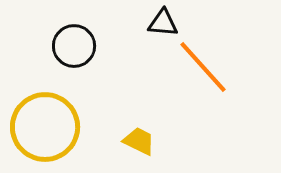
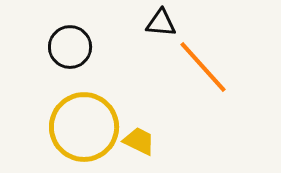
black triangle: moved 2 px left
black circle: moved 4 px left, 1 px down
yellow circle: moved 39 px right
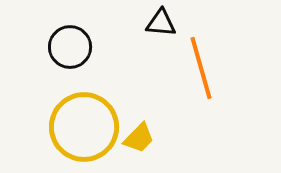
orange line: moved 2 px left, 1 px down; rotated 26 degrees clockwise
yellow trapezoid: moved 3 px up; rotated 108 degrees clockwise
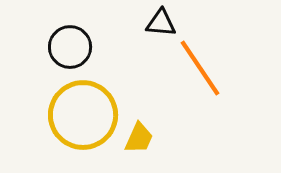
orange line: moved 1 px left; rotated 18 degrees counterclockwise
yellow circle: moved 1 px left, 12 px up
yellow trapezoid: rotated 20 degrees counterclockwise
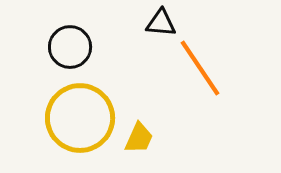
yellow circle: moved 3 px left, 3 px down
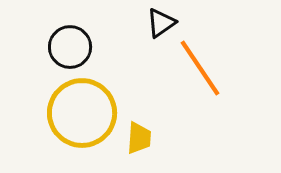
black triangle: rotated 40 degrees counterclockwise
yellow circle: moved 2 px right, 5 px up
yellow trapezoid: rotated 20 degrees counterclockwise
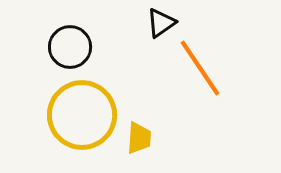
yellow circle: moved 2 px down
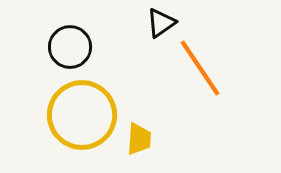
yellow trapezoid: moved 1 px down
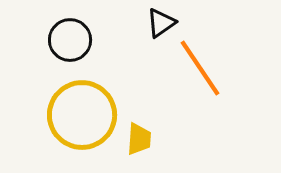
black circle: moved 7 px up
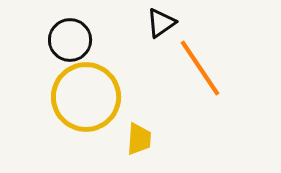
yellow circle: moved 4 px right, 18 px up
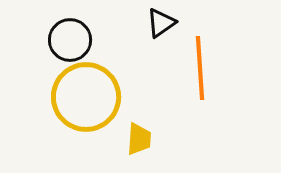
orange line: rotated 30 degrees clockwise
